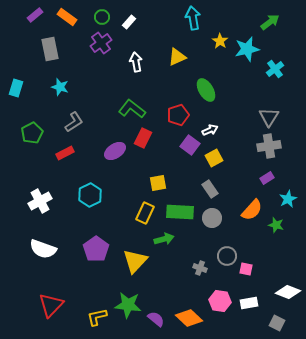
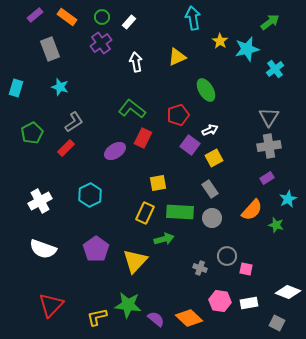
gray rectangle at (50, 49): rotated 10 degrees counterclockwise
red rectangle at (65, 153): moved 1 px right, 5 px up; rotated 18 degrees counterclockwise
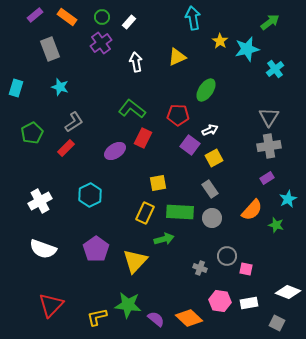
green ellipse at (206, 90): rotated 65 degrees clockwise
red pentagon at (178, 115): rotated 20 degrees clockwise
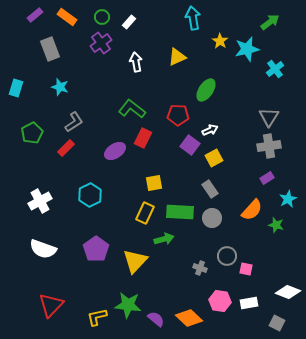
yellow square at (158, 183): moved 4 px left
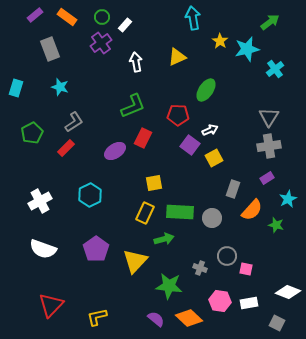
white rectangle at (129, 22): moved 4 px left, 3 px down
green L-shape at (132, 109): moved 1 px right, 3 px up; rotated 120 degrees clockwise
gray rectangle at (210, 189): moved 23 px right; rotated 54 degrees clockwise
green star at (128, 305): moved 41 px right, 19 px up
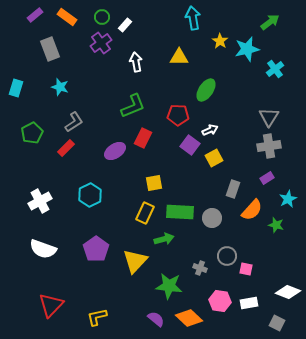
yellow triangle at (177, 57): moved 2 px right; rotated 24 degrees clockwise
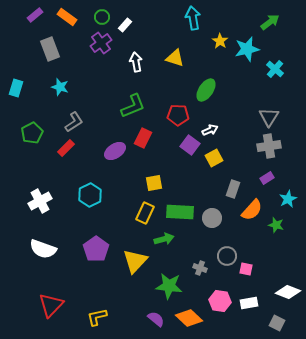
yellow triangle at (179, 57): moved 4 px left, 1 px down; rotated 18 degrees clockwise
cyan cross at (275, 69): rotated 12 degrees counterclockwise
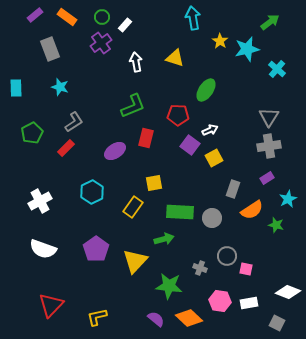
cyan cross at (275, 69): moved 2 px right
cyan rectangle at (16, 88): rotated 18 degrees counterclockwise
red rectangle at (143, 138): moved 3 px right; rotated 12 degrees counterclockwise
cyan hexagon at (90, 195): moved 2 px right, 3 px up
orange semicircle at (252, 210): rotated 15 degrees clockwise
yellow rectangle at (145, 213): moved 12 px left, 6 px up; rotated 10 degrees clockwise
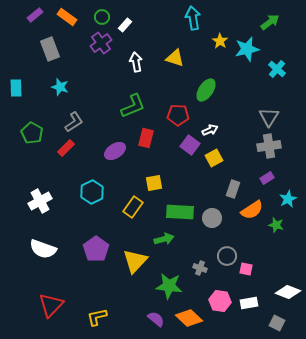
green pentagon at (32, 133): rotated 15 degrees counterclockwise
